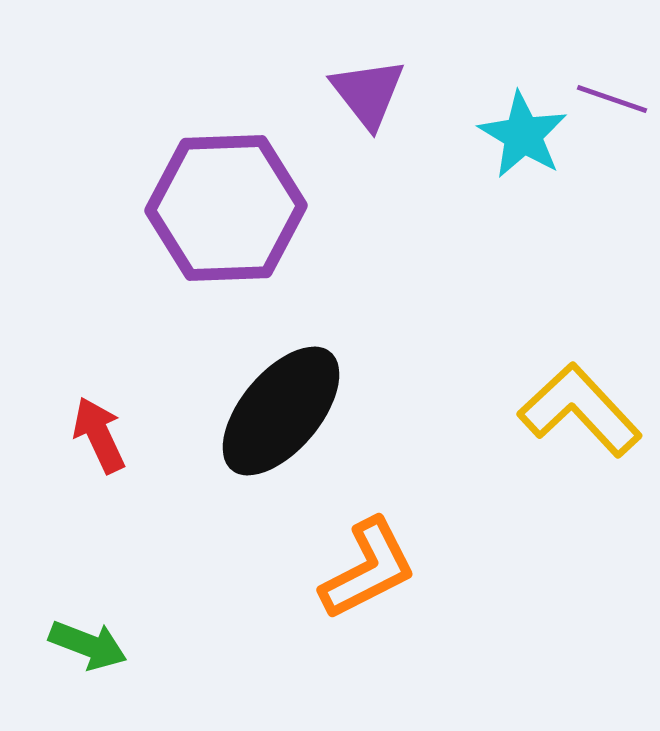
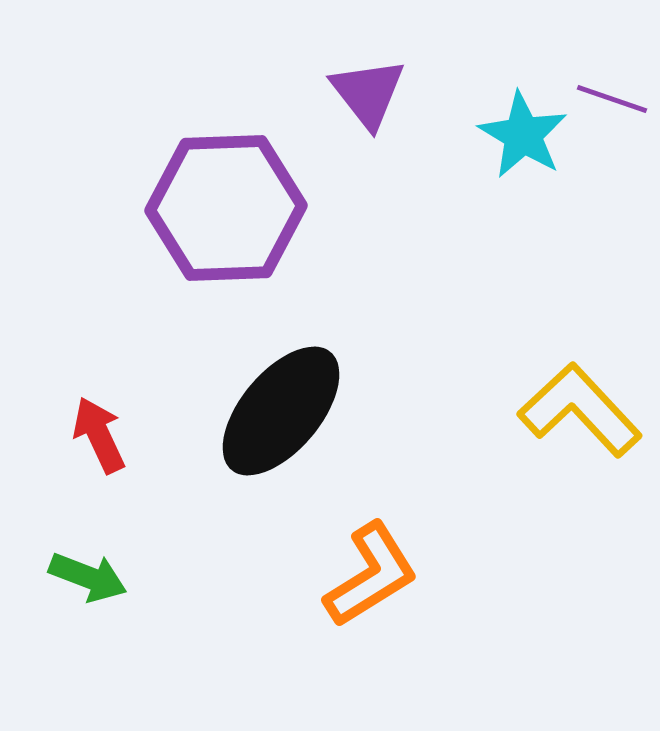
orange L-shape: moved 3 px right, 6 px down; rotated 5 degrees counterclockwise
green arrow: moved 68 px up
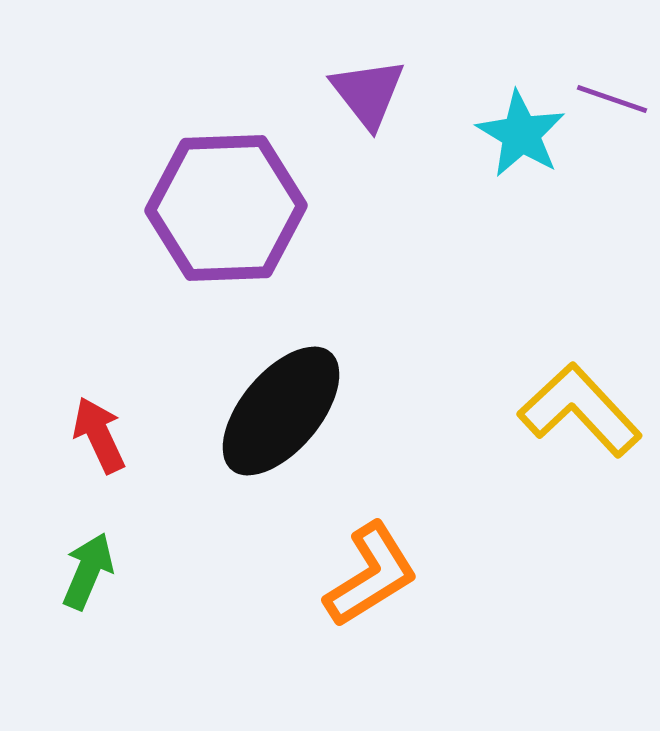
cyan star: moved 2 px left, 1 px up
green arrow: moved 6 px up; rotated 88 degrees counterclockwise
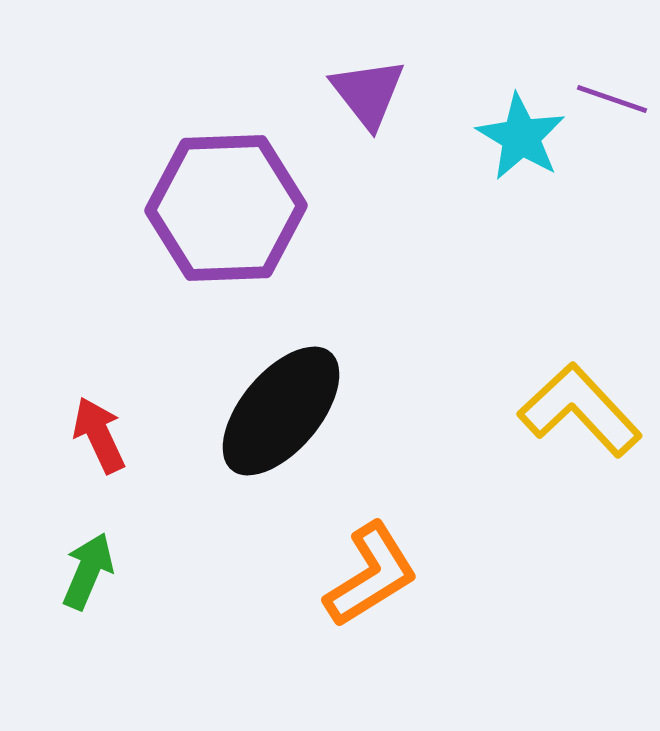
cyan star: moved 3 px down
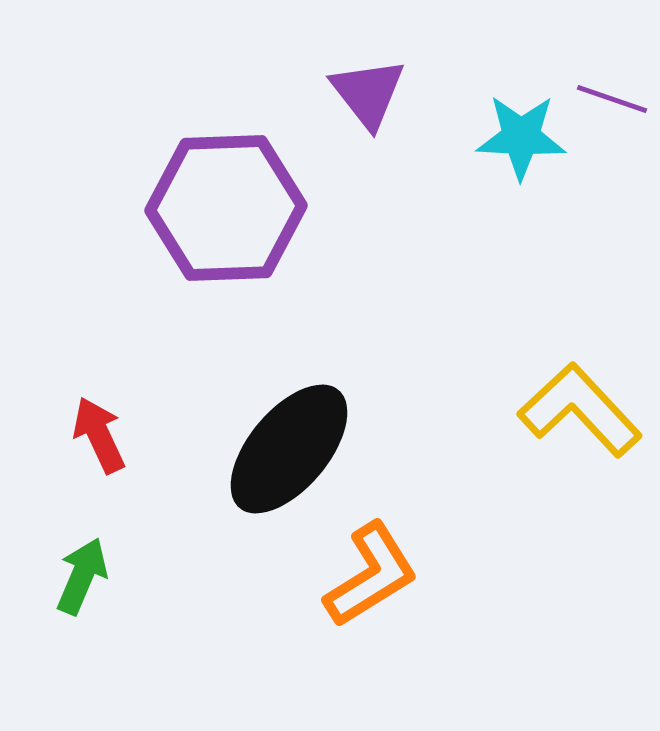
cyan star: rotated 28 degrees counterclockwise
black ellipse: moved 8 px right, 38 px down
green arrow: moved 6 px left, 5 px down
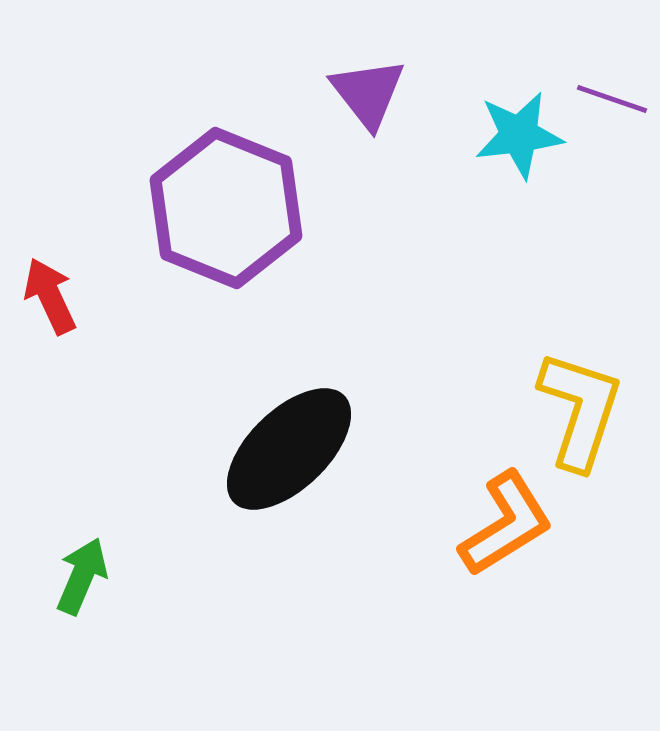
cyan star: moved 2 px left, 2 px up; rotated 10 degrees counterclockwise
purple hexagon: rotated 24 degrees clockwise
yellow L-shape: rotated 61 degrees clockwise
red arrow: moved 49 px left, 139 px up
black ellipse: rotated 6 degrees clockwise
orange L-shape: moved 135 px right, 51 px up
